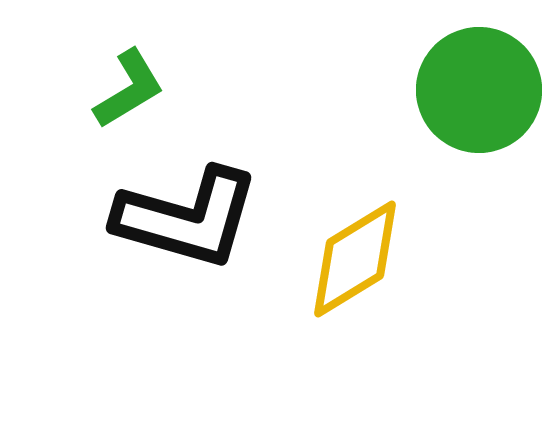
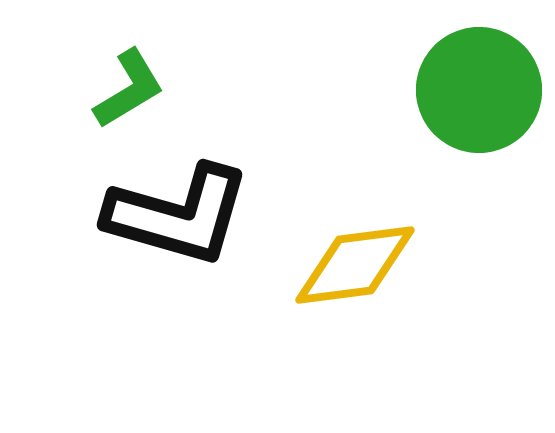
black L-shape: moved 9 px left, 3 px up
yellow diamond: moved 6 px down; rotated 24 degrees clockwise
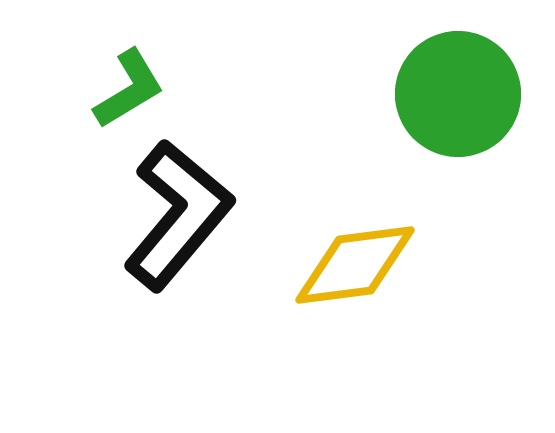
green circle: moved 21 px left, 4 px down
black L-shape: rotated 66 degrees counterclockwise
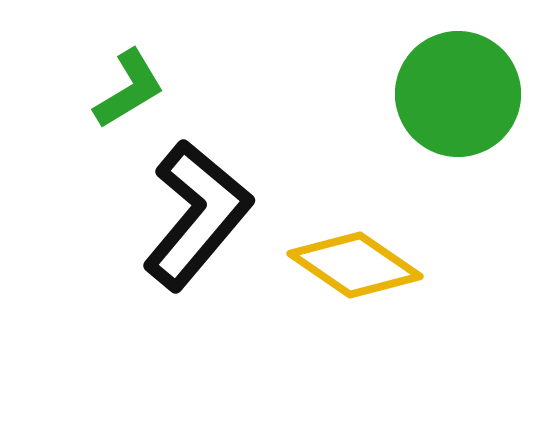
black L-shape: moved 19 px right
yellow diamond: rotated 42 degrees clockwise
